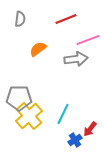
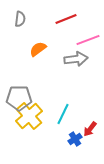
blue cross: moved 1 px up
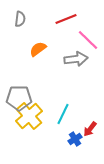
pink line: rotated 65 degrees clockwise
